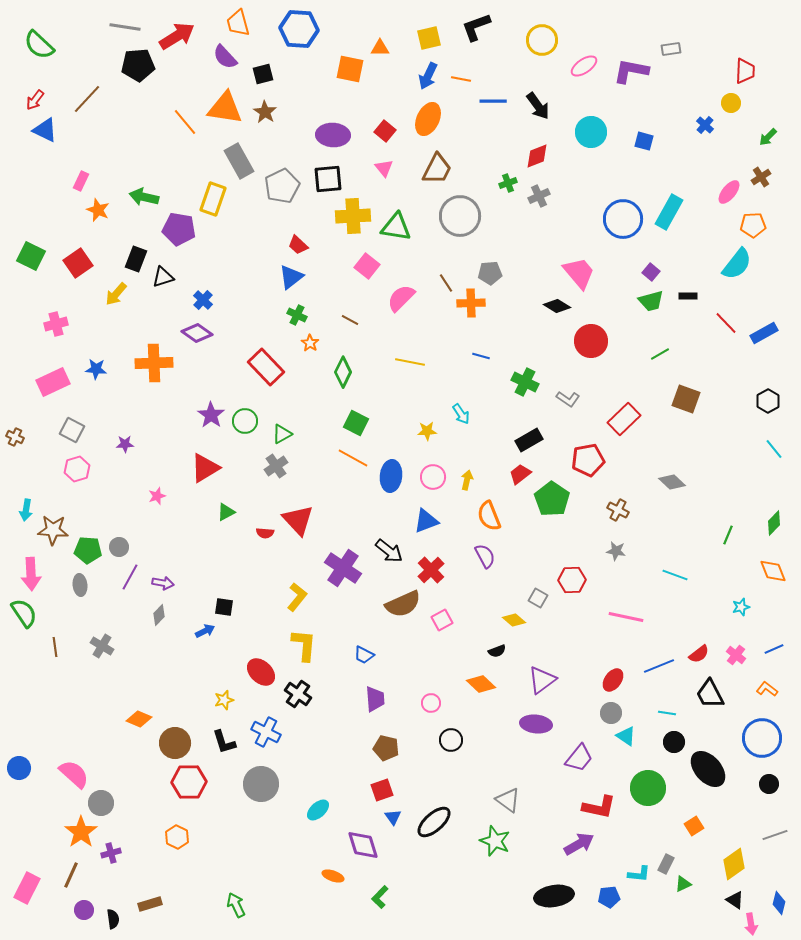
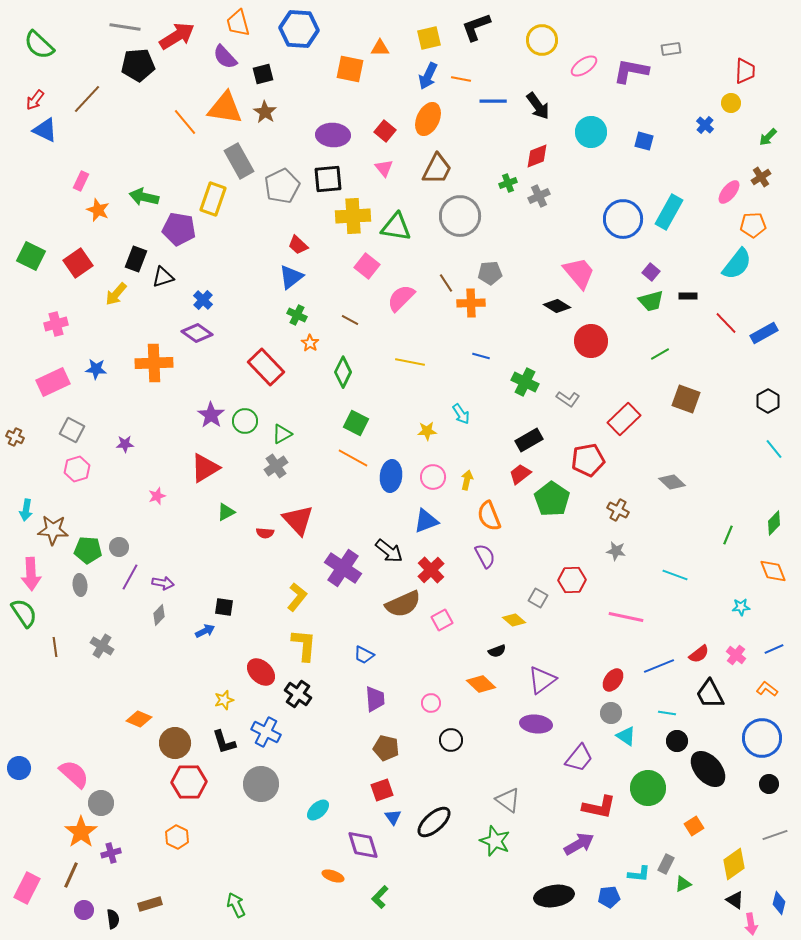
cyan star at (741, 607): rotated 12 degrees clockwise
black circle at (674, 742): moved 3 px right, 1 px up
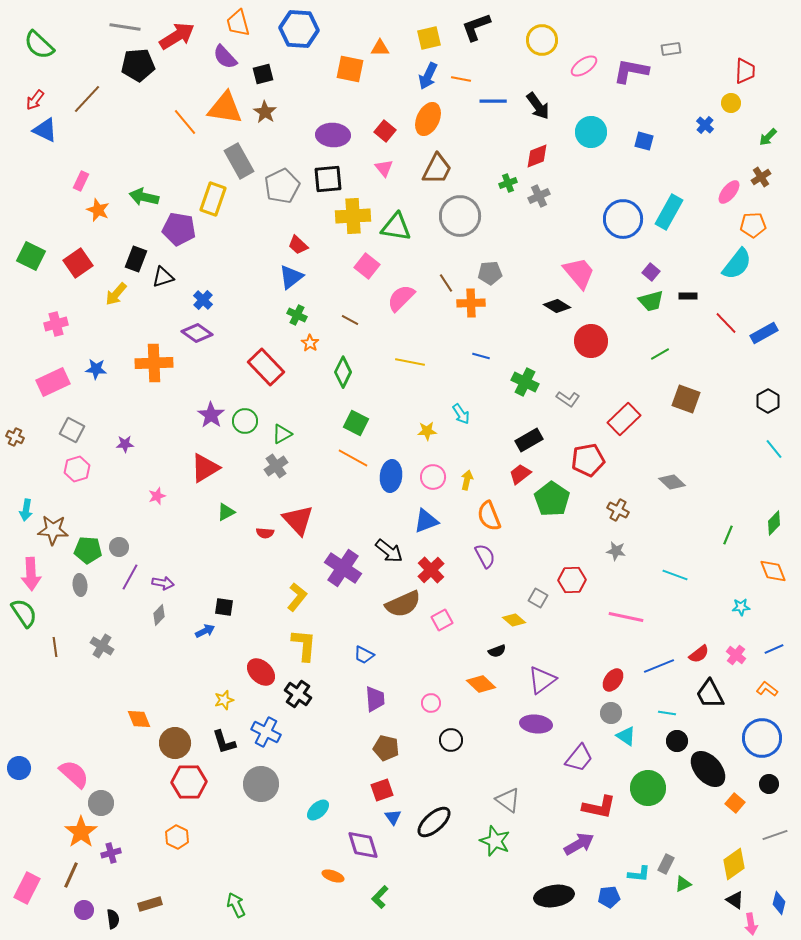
orange diamond at (139, 719): rotated 45 degrees clockwise
orange square at (694, 826): moved 41 px right, 23 px up; rotated 18 degrees counterclockwise
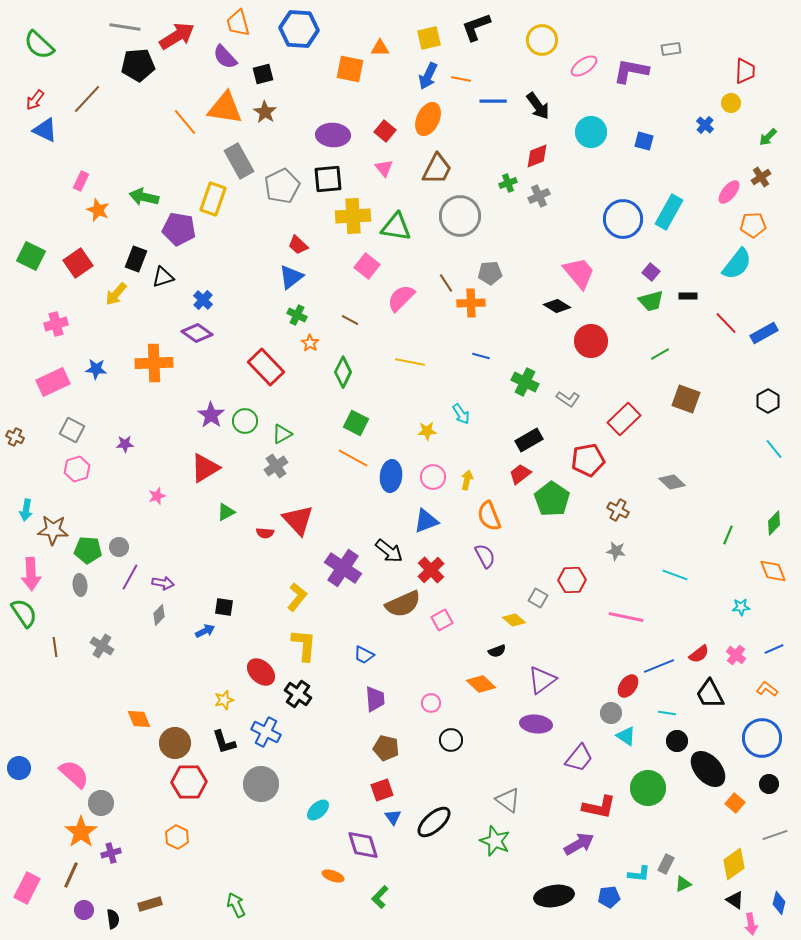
red ellipse at (613, 680): moved 15 px right, 6 px down
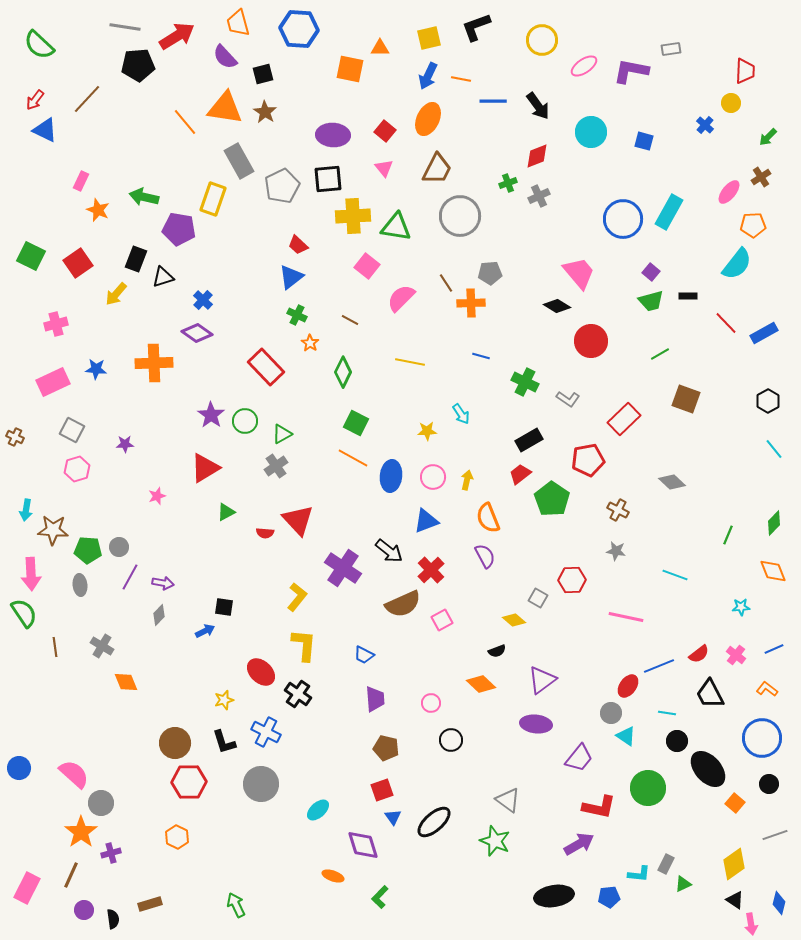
orange semicircle at (489, 516): moved 1 px left, 2 px down
orange diamond at (139, 719): moved 13 px left, 37 px up
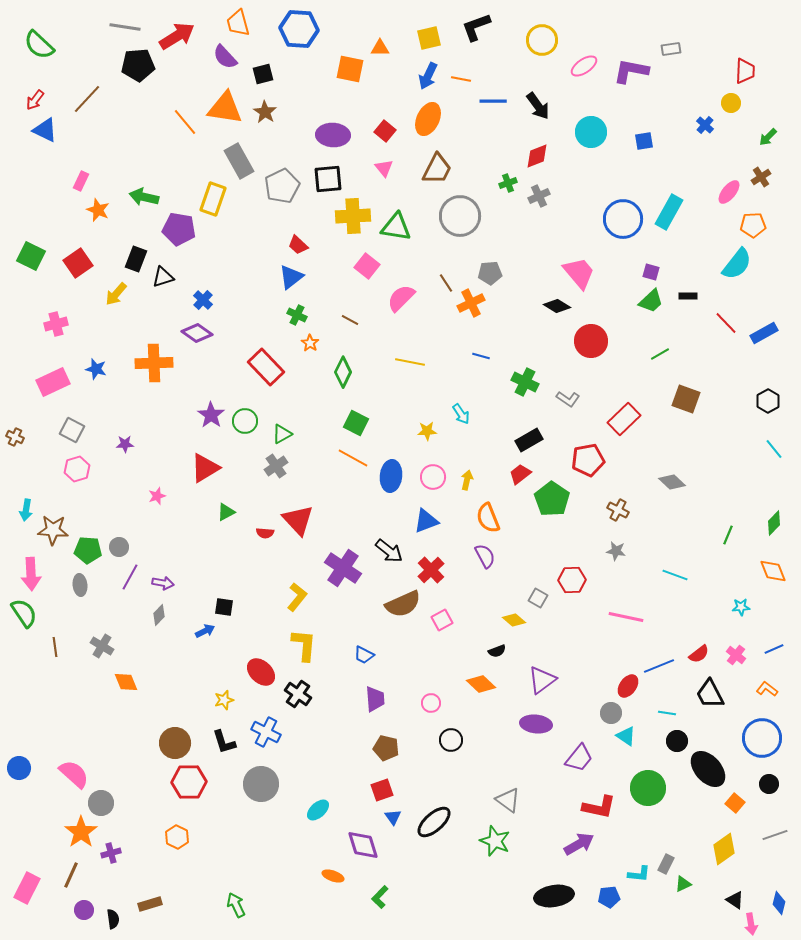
blue square at (644, 141): rotated 24 degrees counterclockwise
purple square at (651, 272): rotated 24 degrees counterclockwise
green trapezoid at (651, 301): rotated 28 degrees counterclockwise
orange cross at (471, 303): rotated 24 degrees counterclockwise
blue star at (96, 369): rotated 10 degrees clockwise
yellow diamond at (734, 864): moved 10 px left, 15 px up
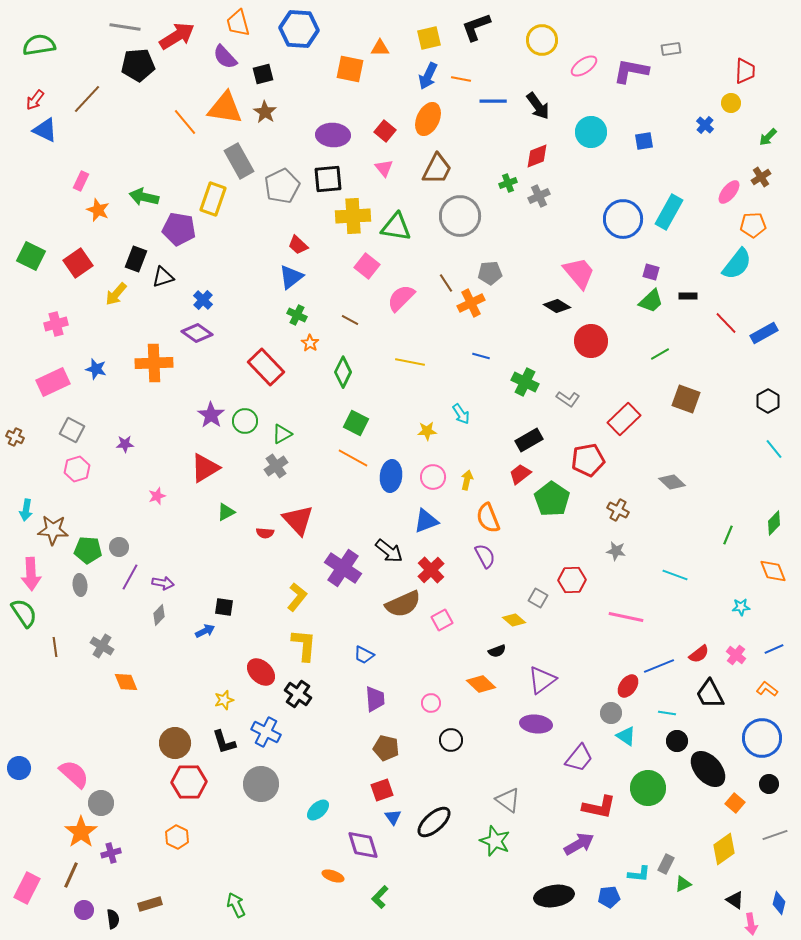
green semicircle at (39, 45): rotated 128 degrees clockwise
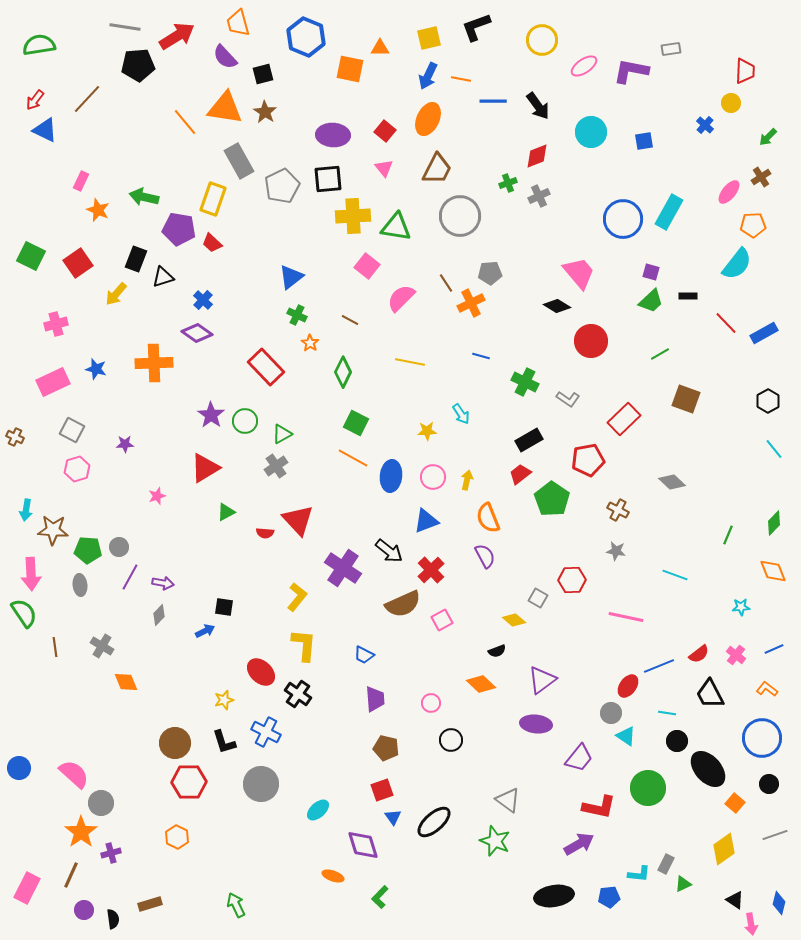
blue hexagon at (299, 29): moved 7 px right, 8 px down; rotated 18 degrees clockwise
red trapezoid at (298, 245): moved 86 px left, 2 px up
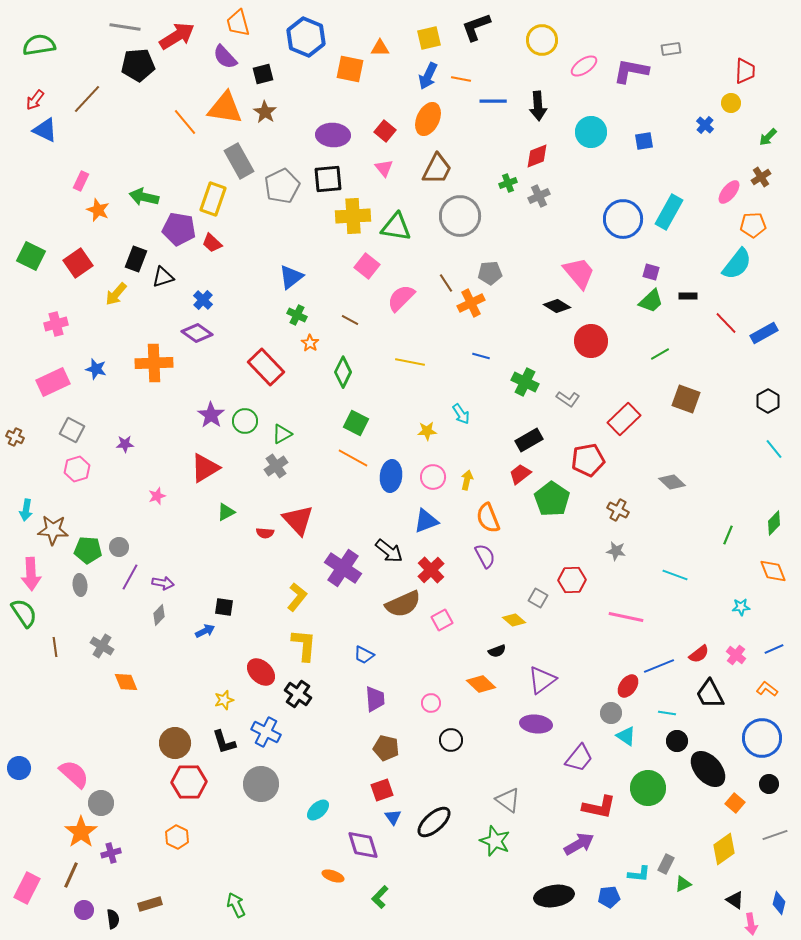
black arrow at (538, 106): rotated 32 degrees clockwise
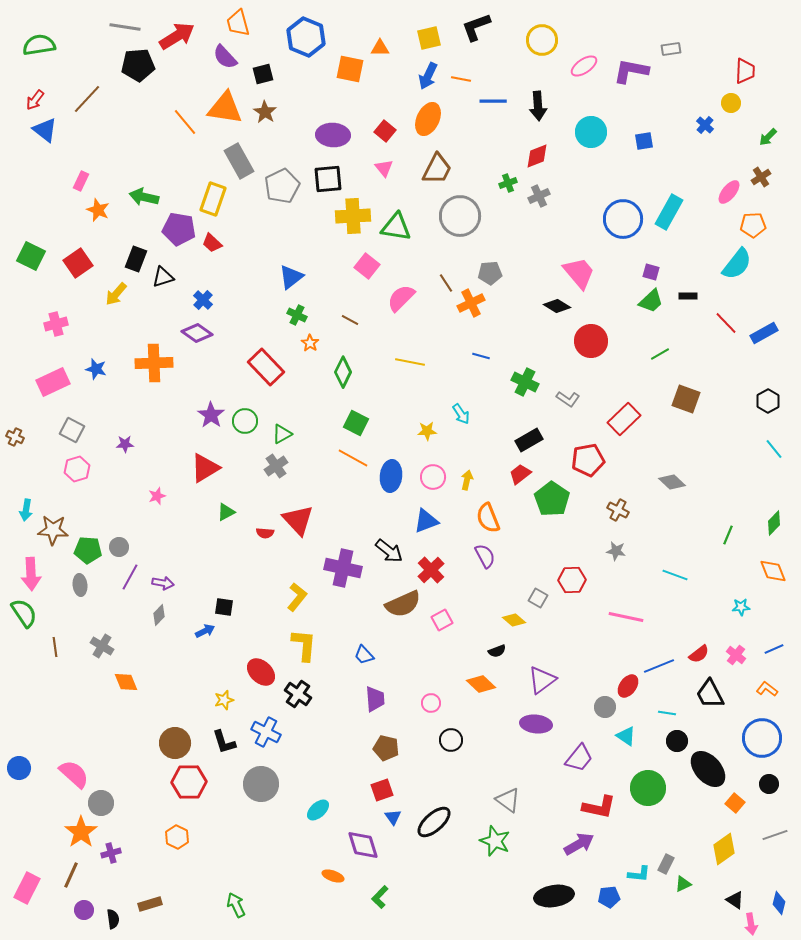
blue triangle at (45, 130): rotated 12 degrees clockwise
purple cross at (343, 568): rotated 21 degrees counterclockwise
blue trapezoid at (364, 655): rotated 20 degrees clockwise
gray circle at (611, 713): moved 6 px left, 6 px up
